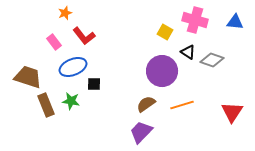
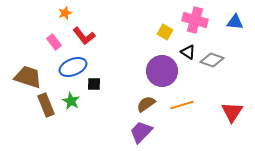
green star: rotated 18 degrees clockwise
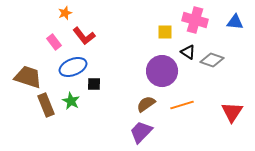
yellow square: rotated 28 degrees counterclockwise
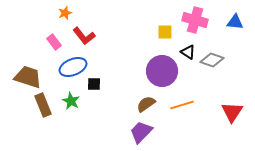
brown rectangle: moved 3 px left
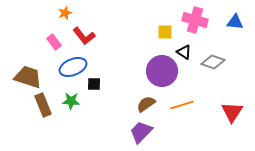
black triangle: moved 4 px left
gray diamond: moved 1 px right, 2 px down
green star: rotated 24 degrees counterclockwise
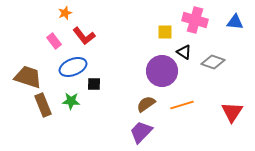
pink rectangle: moved 1 px up
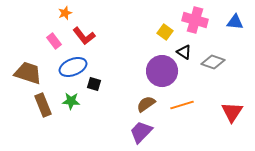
yellow square: rotated 35 degrees clockwise
brown trapezoid: moved 4 px up
black square: rotated 16 degrees clockwise
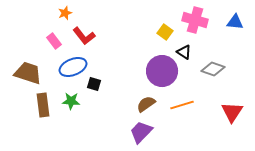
gray diamond: moved 7 px down
brown rectangle: rotated 15 degrees clockwise
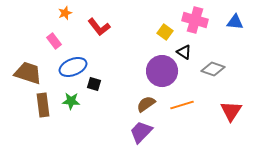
red L-shape: moved 15 px right, 9 px up
red triangle: moved 1 px left, 1 px up
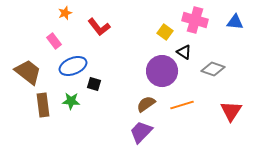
blue ellipse: moved 1 px up
brown trapezoid: moved 1 px up; rotated 20 degrees clockwise
